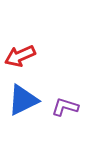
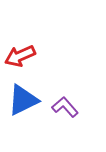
purple L-shape: rotated 32 degrees clockwise
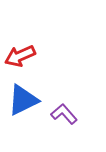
purple L-shape: moved 1 px left, 7 px down
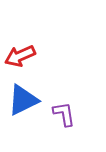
purple L-shape: rotated 32 degrees clockwise
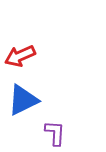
purple L-shape: moved 9 px left, 19 px down; rotated 12 degrees clockwise
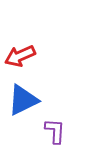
purple L-shape: moved 2 px up
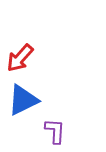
red arrow: moved 2 px down; rotated 24 degrees counterclockwise
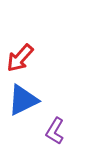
purple L-shape: rotated 152 degrees counterclockwise
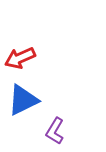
red arrow: rotated 24 degrees clockwise
